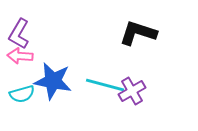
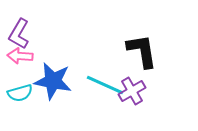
black L-shape: moved 4 px right, 18 px down; rotated 63 degrees clockwise
cyan line: rotated 9 degrees clockwise
cyan semicircle: moved 2 px left, 1 px up
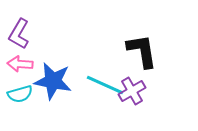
pink arrow: moved 8 px down
cyan semicircle: moved 1 px down
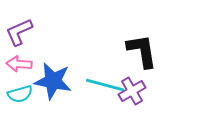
purple L-shape: moved 2 px up; rotated 36 degrees clockwise
pink arrow: moved 1 px left
cyan line: rotated 9 degrees counterclockwise
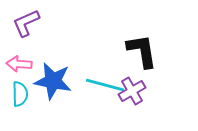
purple L-shape: moved 7 px right, 9 px up
cyan semicircle: rotated 75 degrees counterclockwise
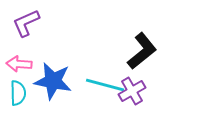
black L-shape: rotated 60 degrees clockwise
cyan semicircle: moved 2 px left, 1 px up
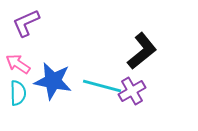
pink arrow: moved 1 px left; rotated 30 degrees clockwise
cyan line: moved 3 px left, 1 px down
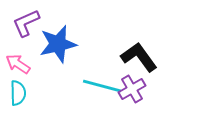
black L-shape: moved 3 px left, 6 px down; rotated 87 degrees counterclockwise
blue star: moved 5 px right, 37 px up; rotated 24 degrees counterclockwise
purple cross: moved 2 px up
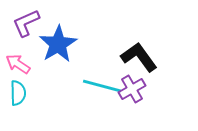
blue star: rotated 18 degrees counterclockwise
